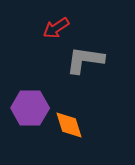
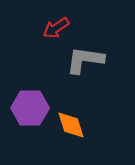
orange diamond: moved 2 px right
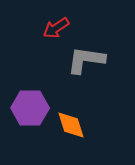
gray L-shape: moved 1 px right
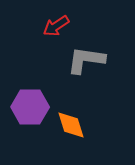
red arrow: moved 2 px up
purple hexagon: moved 1 px up
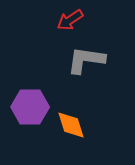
red arrow: moved 14 px right, 6 px up
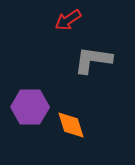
red arrow: moved 2 px left
gray L-shape: moved 7 px right
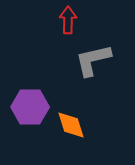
red arrow: rotated 124 degrees clockwise
gray L-shape: rotated 21 degrees counterclockwise
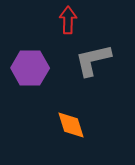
purple hexagon: moved 39 px up
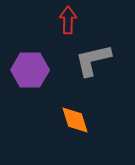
purple hexagon: moved 2 px down
orange diamond: moved 4 px right, 5 px up
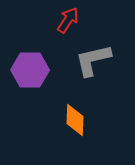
red arrow: rotated 32 degrees clockwise
orange diamond: rotated 20 degrees clockwise
